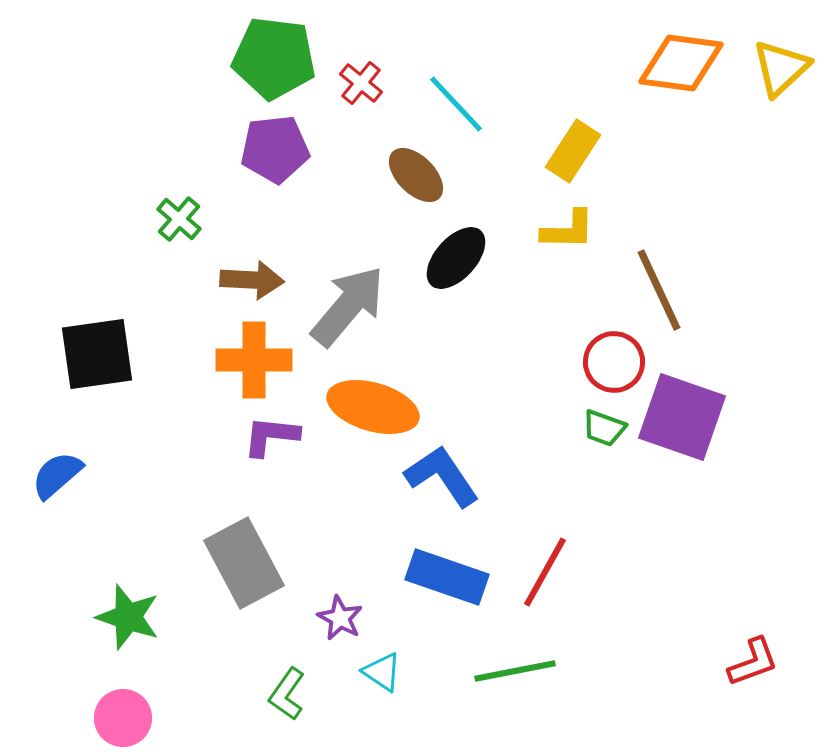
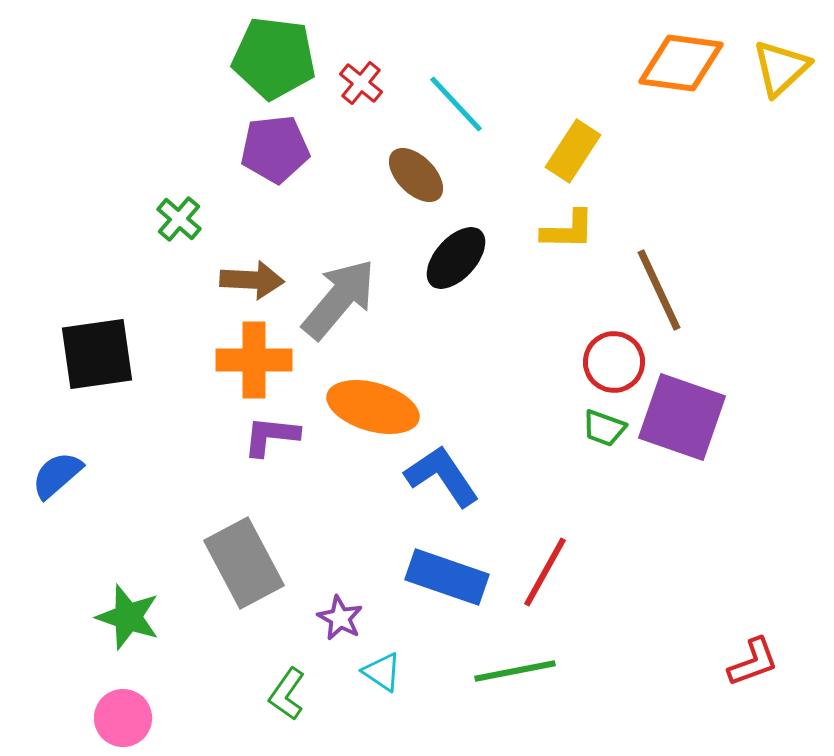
gray arrow: moved 9 px left, 7 px up
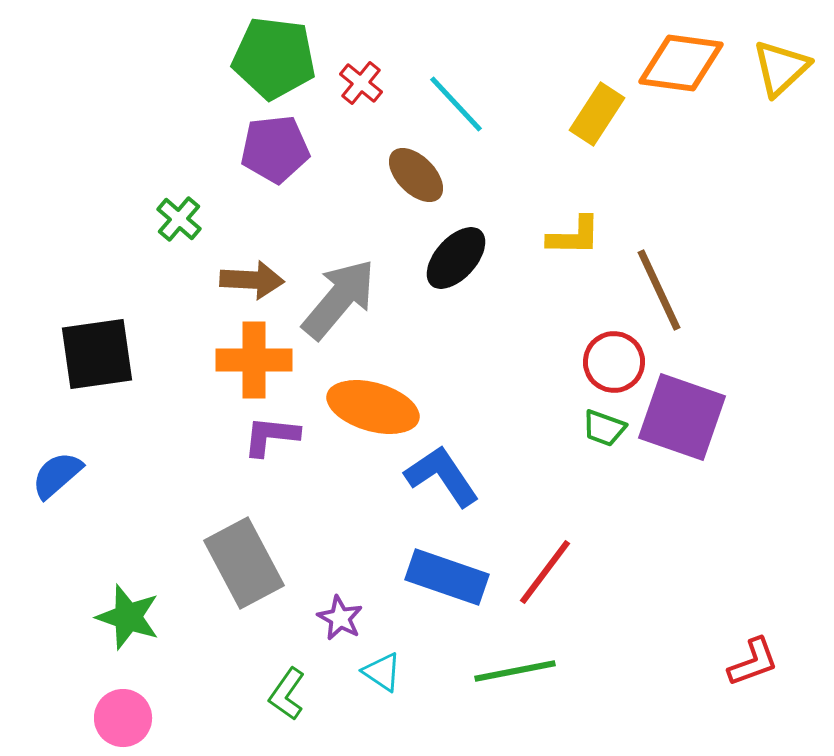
yellow rectangle: moved 24 px right, 37 px up
yellow L-shape: moved 6 px right, 6 px down
red line: rotated 8 degrees clockwise
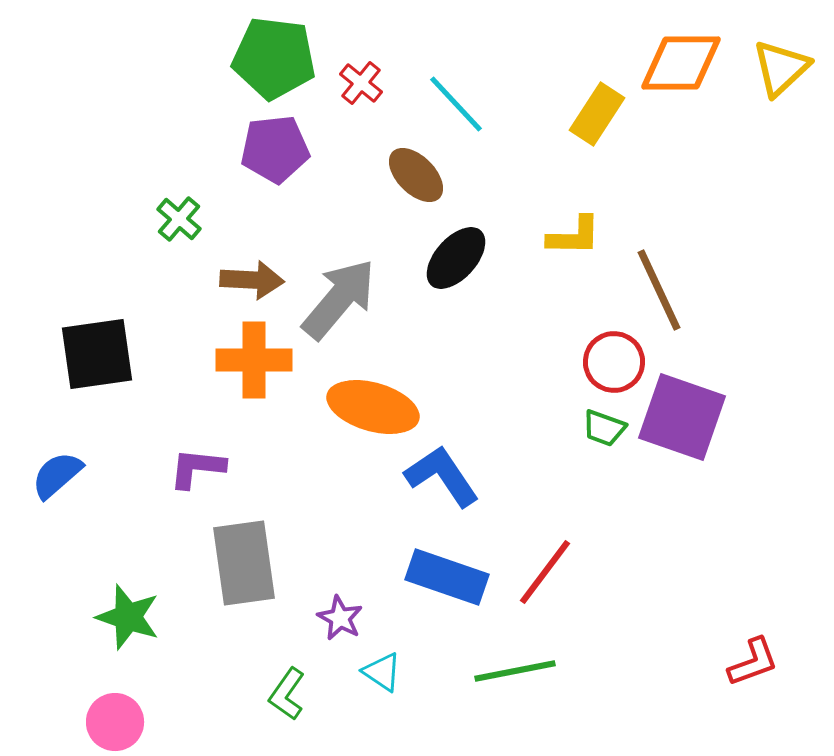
orange diamond: rotated 8 degrees counterclockwise
purple L-shape: moved 74 px left, 32 px down
gray rectangle: rotated 20 degrees clockwise
pink circle: moved 8 px left, 4 px down
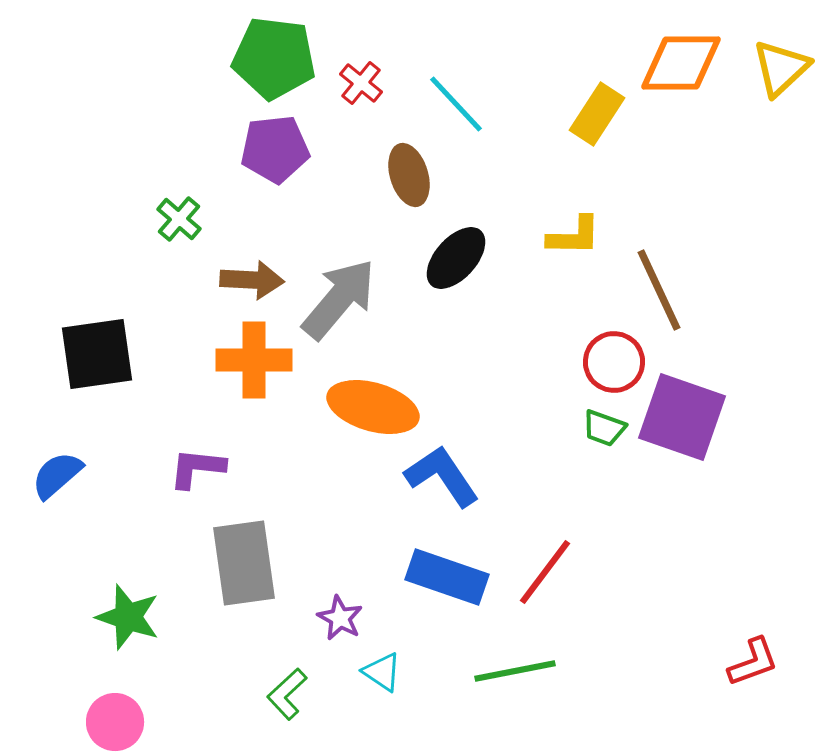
brown ellipse: moved 7 px left; rotated 28 degrees clockwise
green L-shape: rotated 12 degrees clockwise
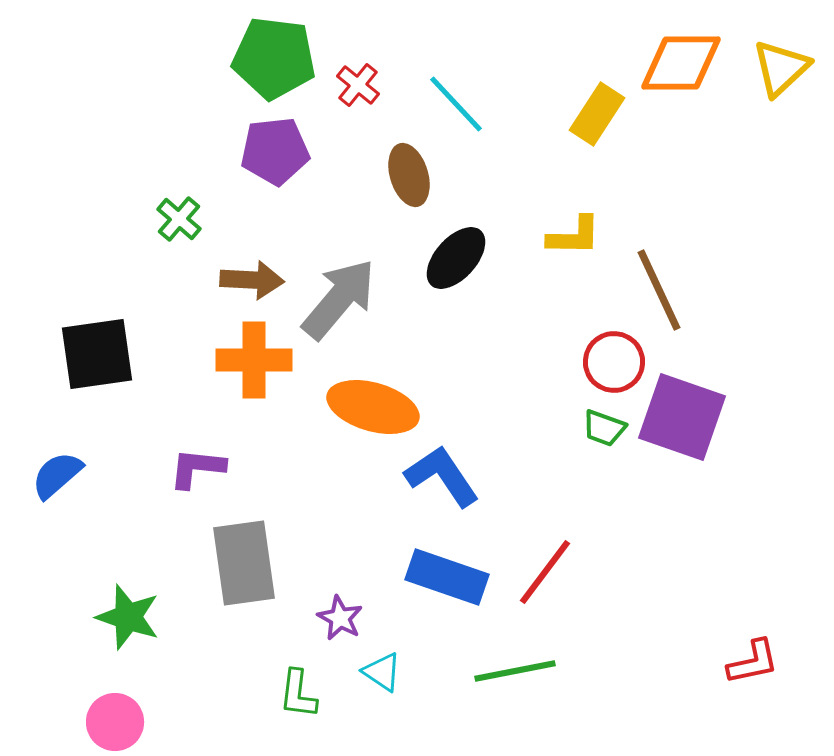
red cross: moved 3 px left, 2 px down
purple pentagon: moved 2 px down
red L-shape: rotated 8 degrees clockwise
green L-shape: moved 11 px right; rotated 40 degrees counterclockwise
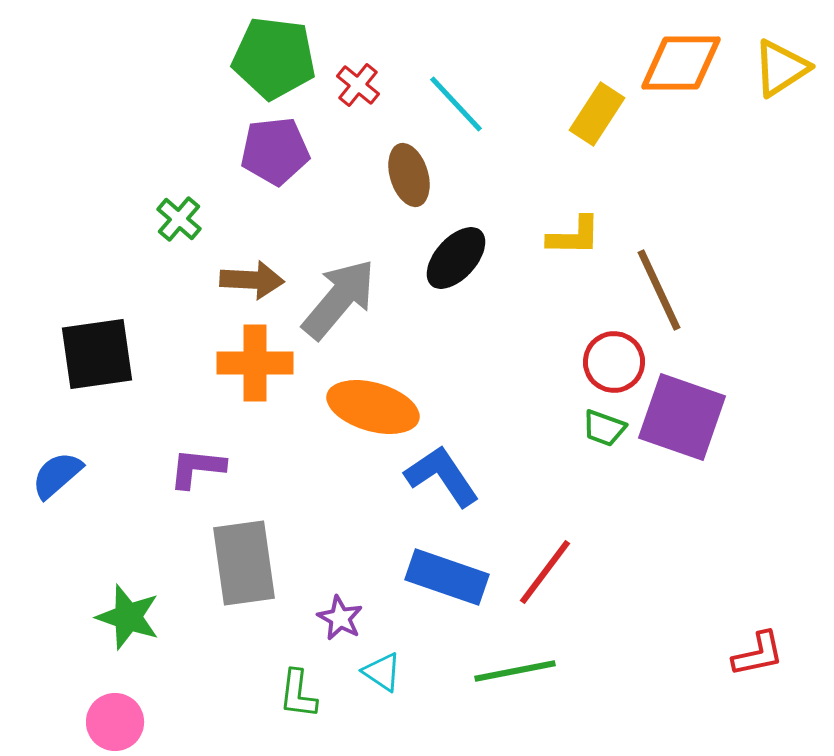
yellow triangle: rotated 10 degrees clockwise
orange cross: moved 1 px right, 3 px down
red L-shape: moved 5 px right, 8 px up
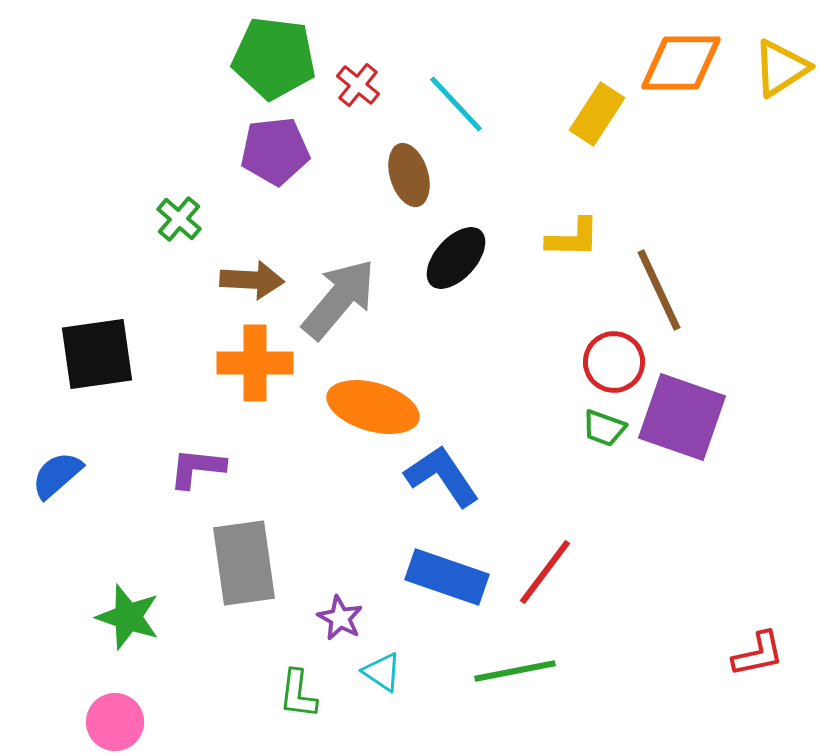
yellow L-shape: moved 1 px left, 2 px down
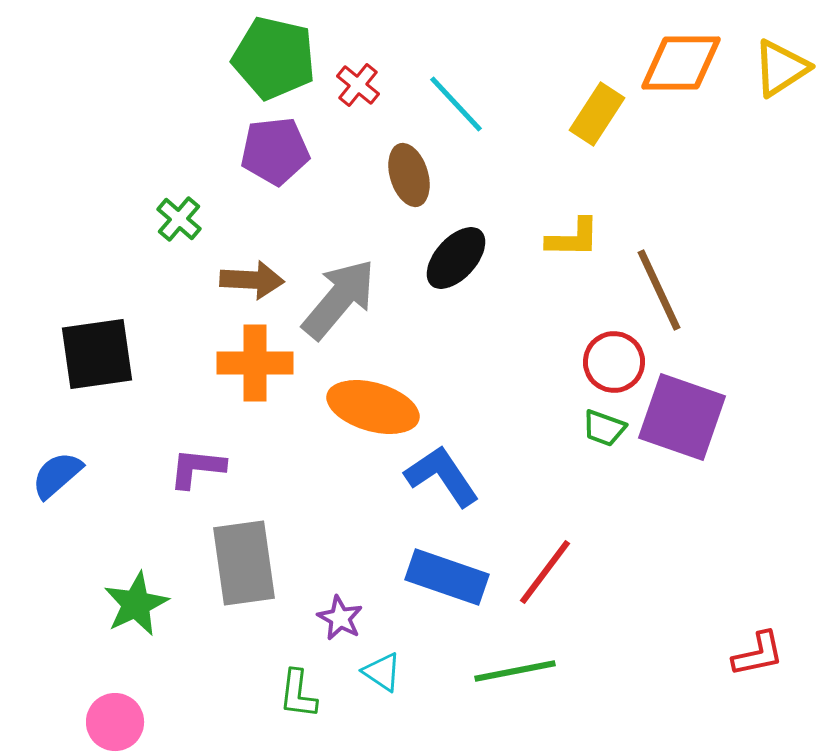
green pentagon: rotated 6 degrees clockwise
green star: moved 8 px right, 13 px up; rotated 28 degrees clockwise
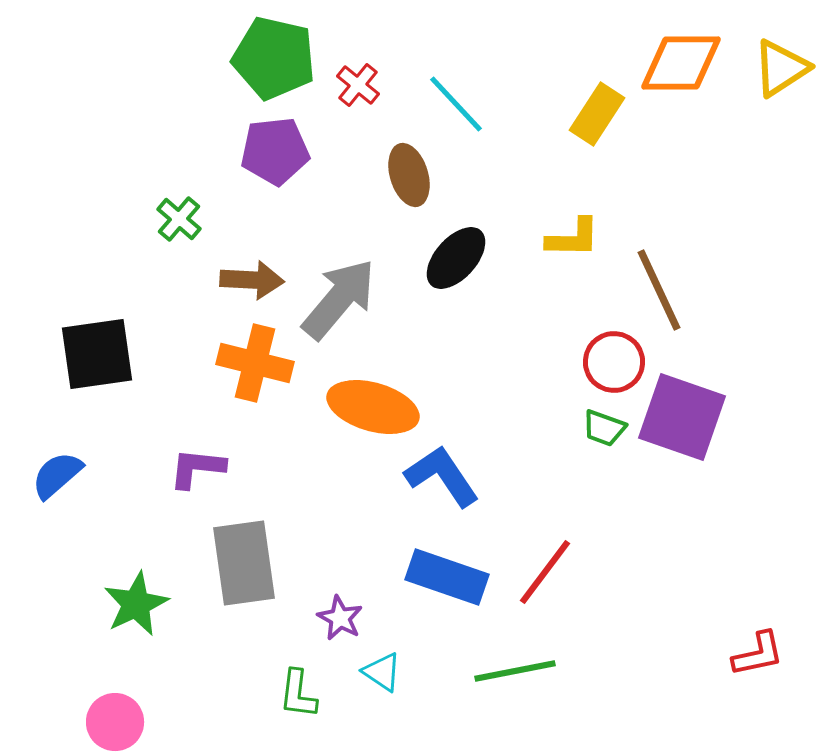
orange cross: rotated 14 degrees clockwise
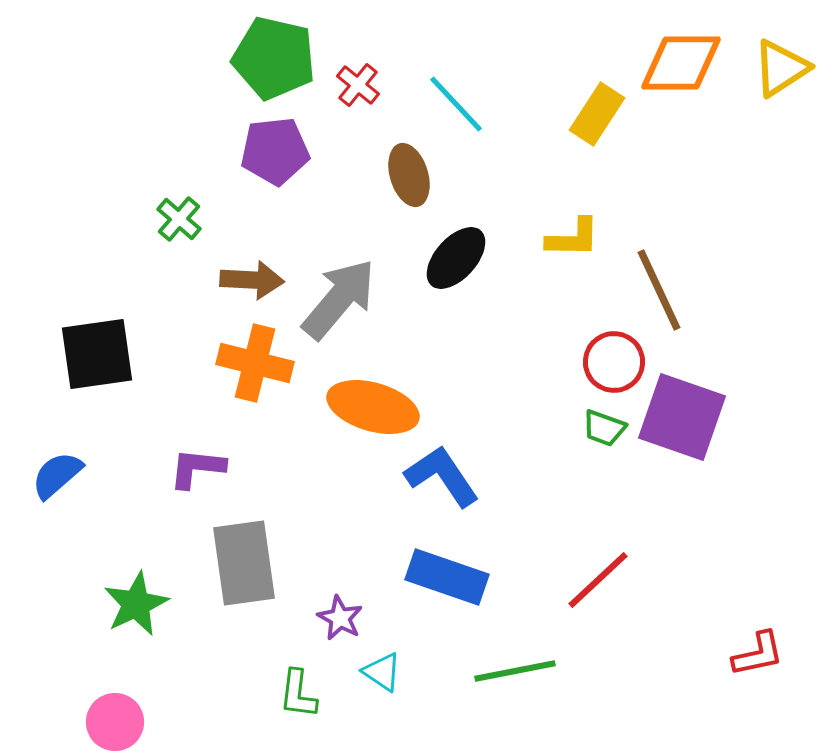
red line: moved 53 px right, 8 px down; rotated 10 degrees clockwise
